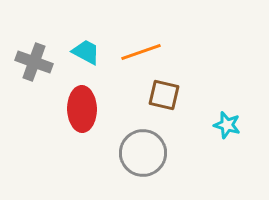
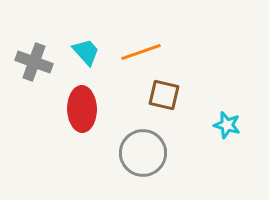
cyan trapezoid: rotated 20 degrees clockwise
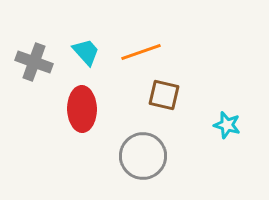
gray circle: moved 3 px down
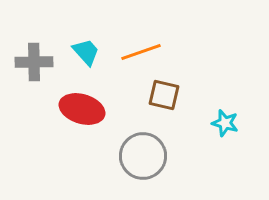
gray cross: rotated 21 degrees counterclockwise
red ellipse: rotated 72 degrees counterclockwise
cyan star: moved 2 px left, 2 px up
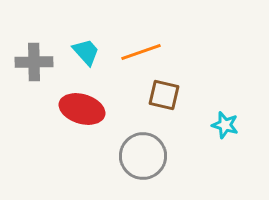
cyan star: moved 2 px down
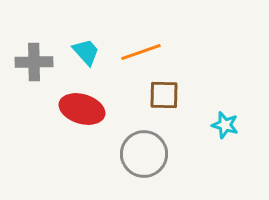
brown square: rotated 12 degrees counterclockwise
gray circle: moved 1 px right, 2 px up
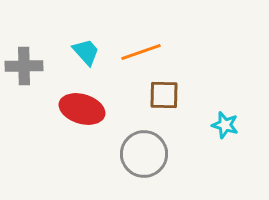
gray cross: moved 10 px left, 4 px down
